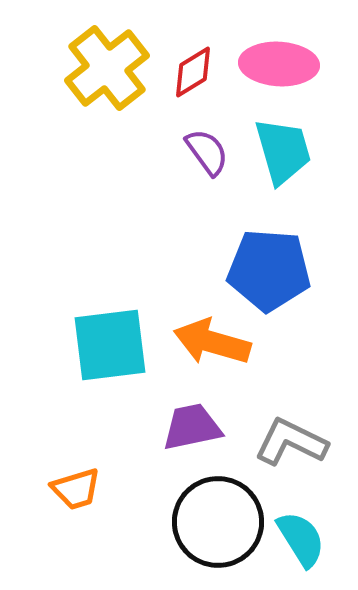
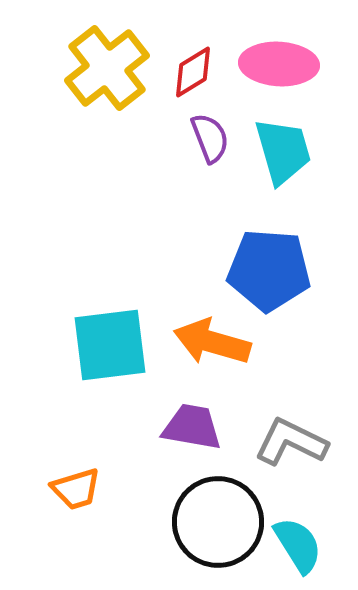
purple semicircle: moved 3 px right, 14 px up; rotated 15 degrees clockwise
purple trapezoid: rotated 22 degrees clockwise
cyan semicircle: moved 3 px left, 6 px down
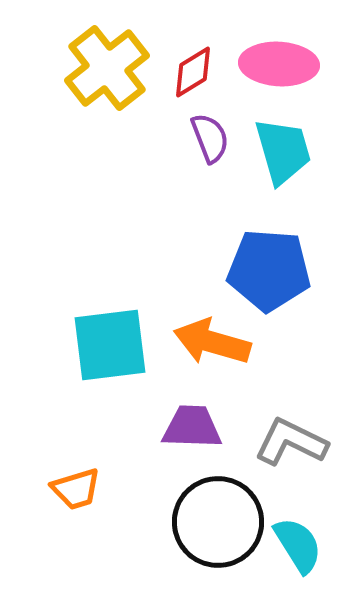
purple trapezoid: rotated 8 degrees counterclockwise
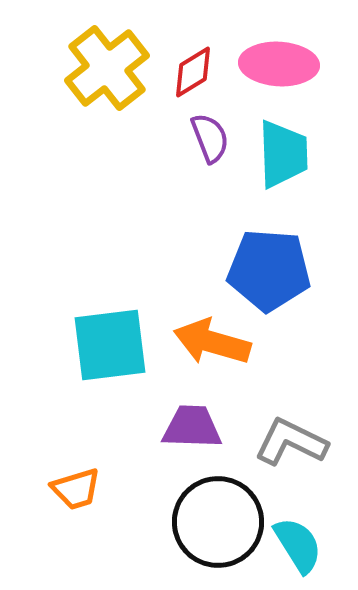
cyan trapezoid: moved 3 px down; rotated 14 degrees clockwise
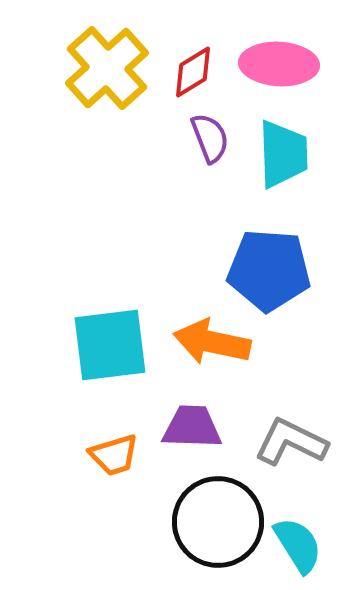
yellow cross: rotated 4 degrees counterclockwise
orange arrow: rotated 4 degrees counterclockwise
orange trapezoid: moved 38 px right, 34 px up
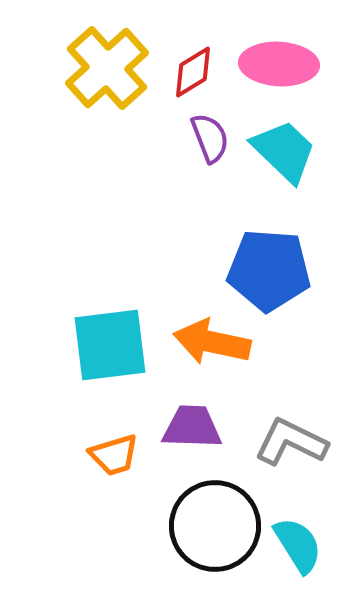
cyan trapezoid: moved 1 px right, 3 px up; rotated 44 degrees counterclockwise
black circle: moved 3 px left, 4 px down
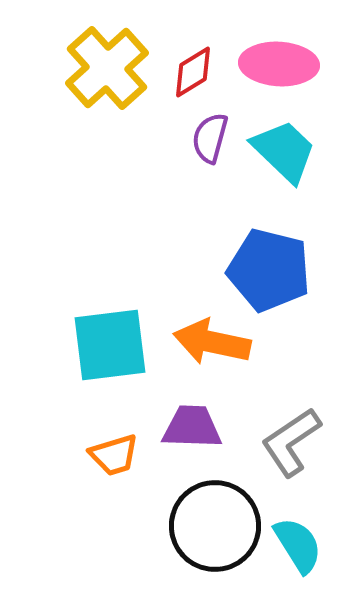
purple semicircle: rotated 144 degrees counterclockwise
blue pentagon: rotated 10 degrees clockwise
gray L-shape: rotated 60 degrees counterclockwise
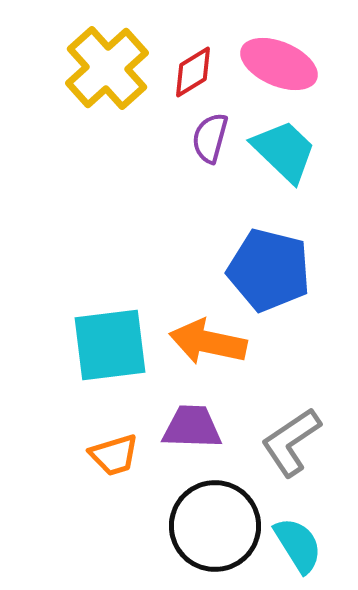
pink ellipse: rotated 20 degrees clockwise
orange arrow: moved 4 px left
